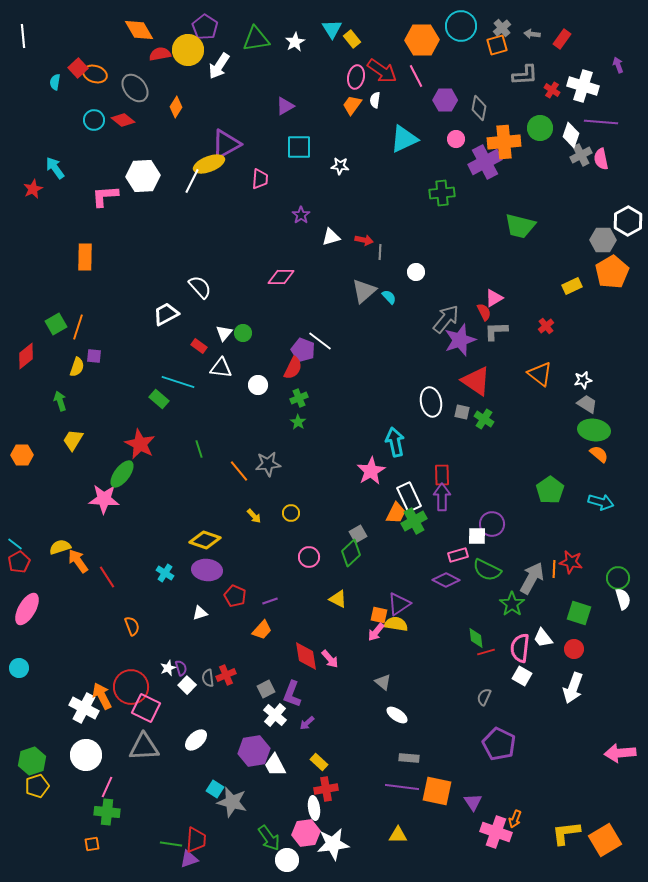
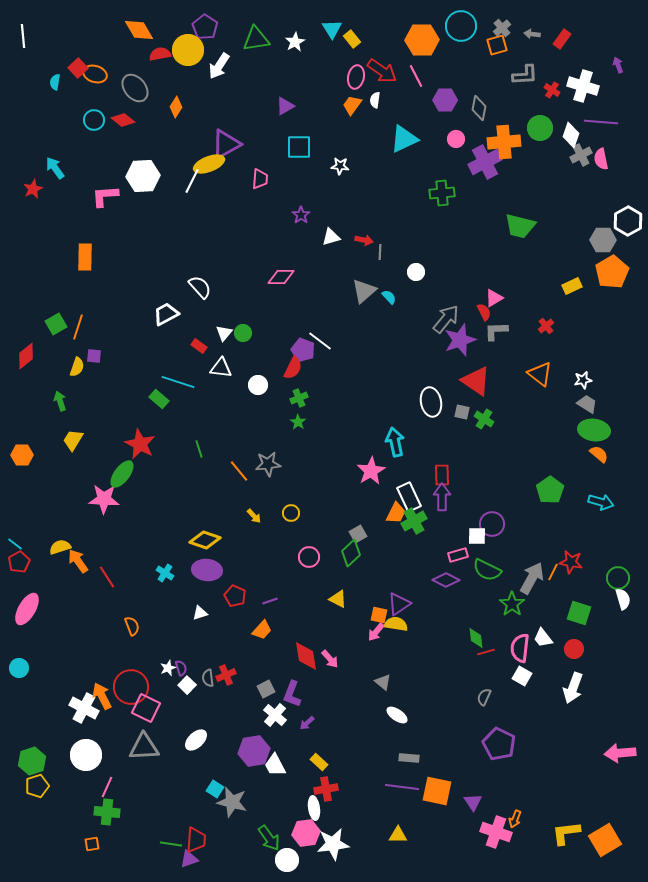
orange line at (554, 569): moved 1 px left, 3 px down; rotated 24 degrees clockwise
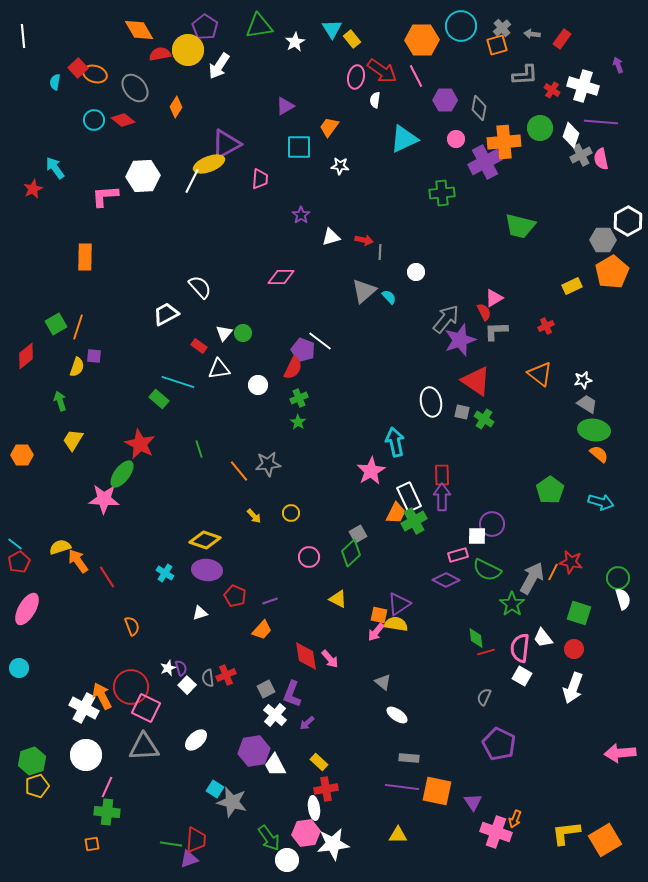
green triangle at (256, 39): moved 3 px right, 13 px up
orange trapezoid at (352, 105): moved 23 px left, 22 px down
red cross at (546, 326): rotated 14 degrees clockwise
white triangle at (221, 368): moved 2 px left, 1 px down; rotated 15 degrees counterclockwise
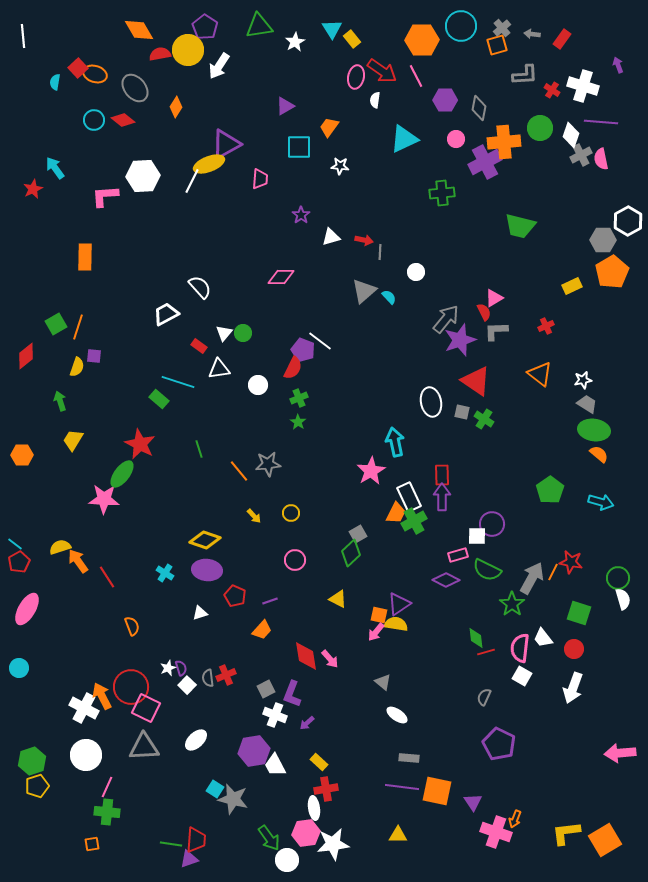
pink circle at (309, 557): moved 14 px left, 3 px down
white cross at (275, 715): rotated 20 degrees counterclockwise
gray star at (232, 802): moved 1 px right, 3 px up
